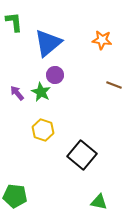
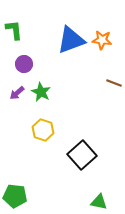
green L-shape: moved 8 px down
blue triangle: moved 23 px right, 3 px up; rotated 20 degrees clockwise
purple circle: moved 31 px left, 11 px up
brown line: moved 2 px up
purple arrow: rotated 91 degrees counterclockwise
black square: rotated 8 degrees clockwise
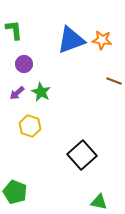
brown line: moved 2 px up
yellow hexagon: moved 13 px left, 4 px up
green pentagon: moved 4 px up; rotated 15 degrees clockwise
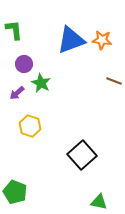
green star: moved 9 px up
